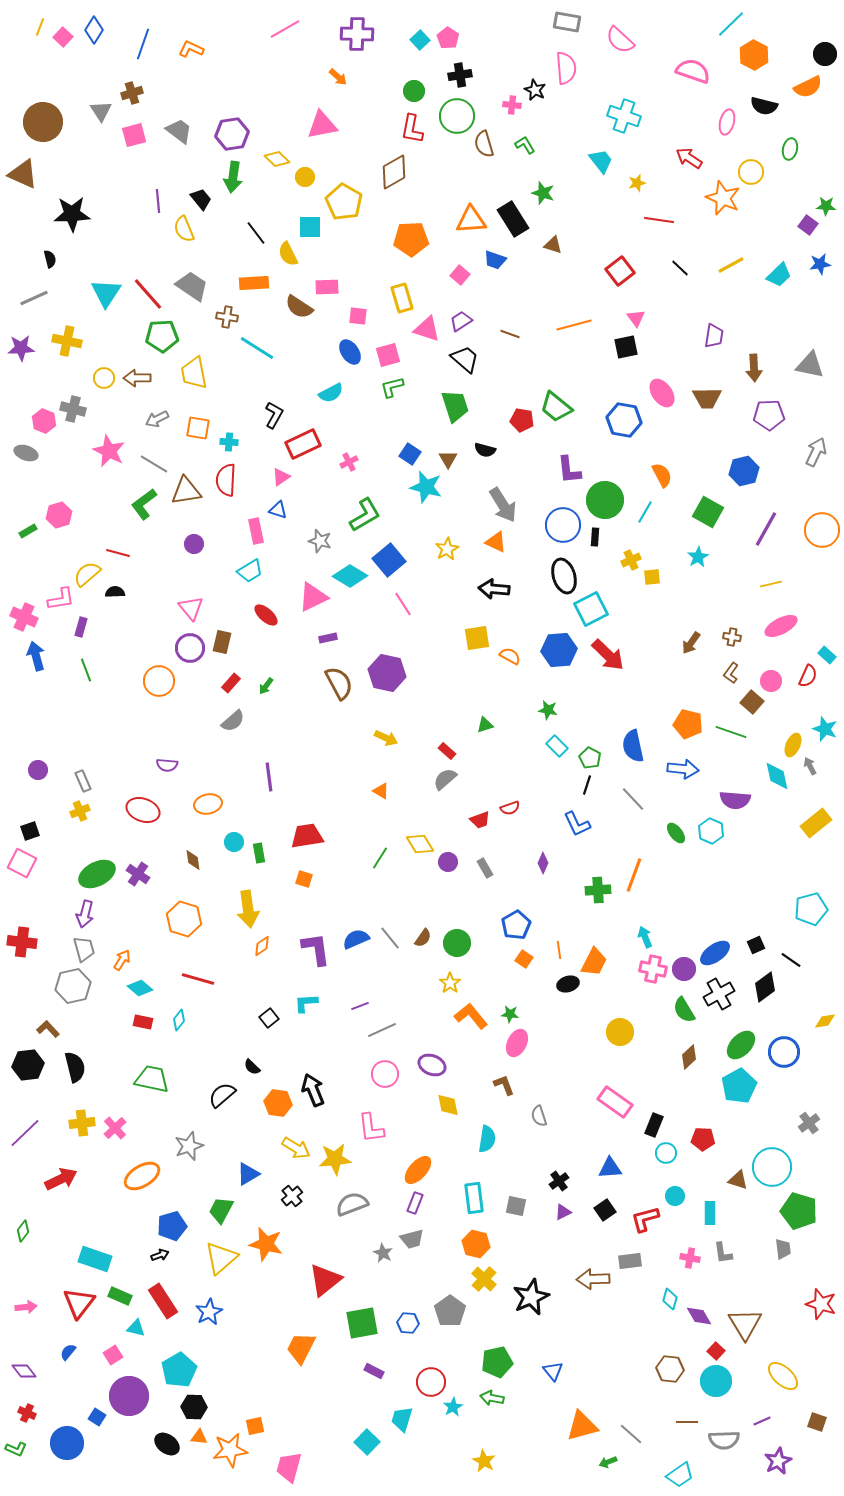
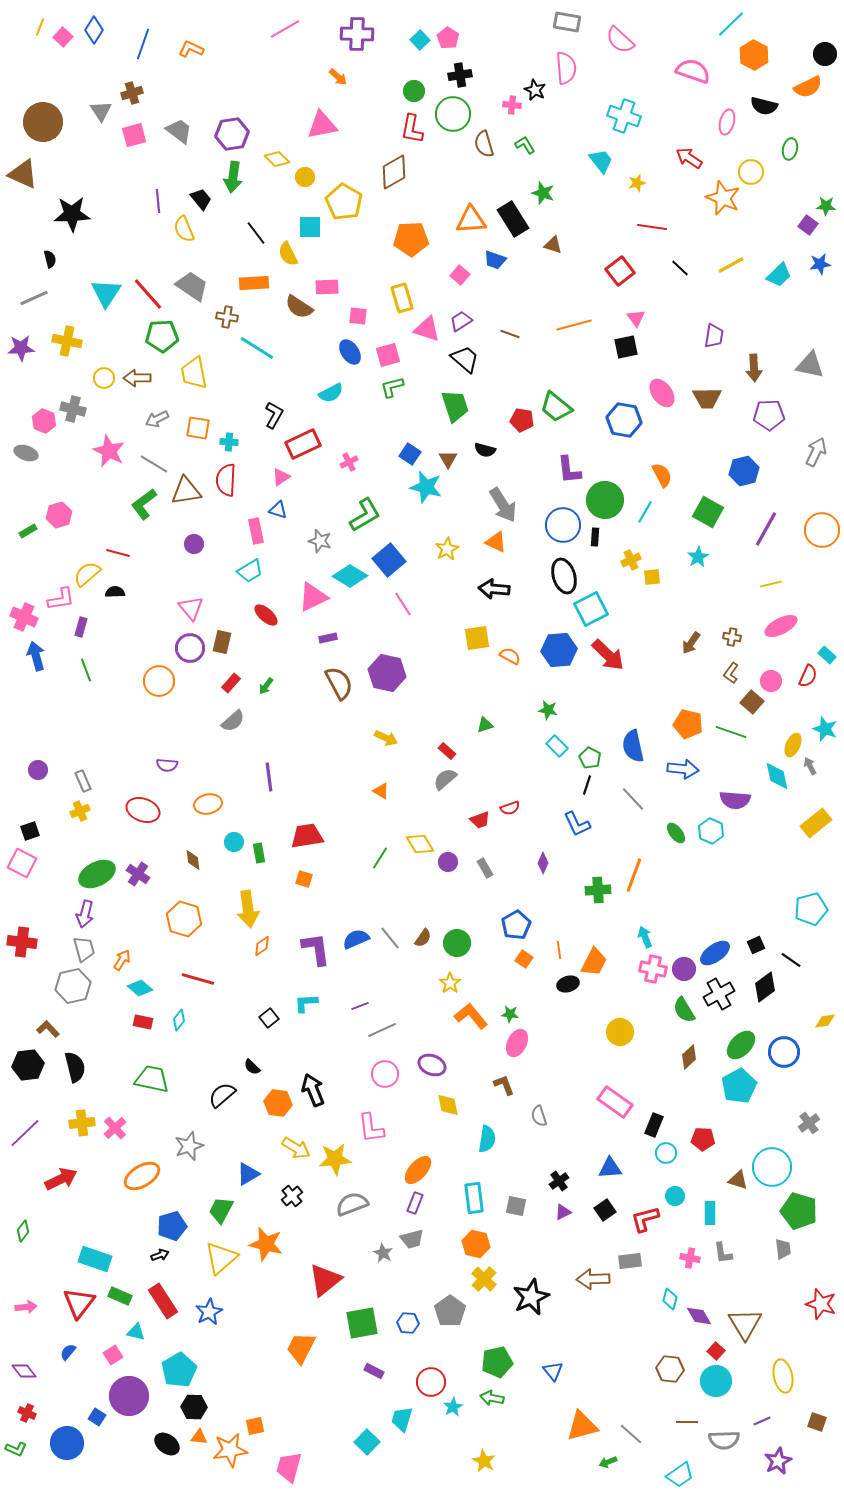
green circle at (457, 116): moved 4 px left, 2 px up
red line at (659, 220): moved 7 px left, 7 px down
cyan triangle at (136, 1328): moved 4 px down
yellow ellipse at (783, 1376): rotated 36 degrees clockwise
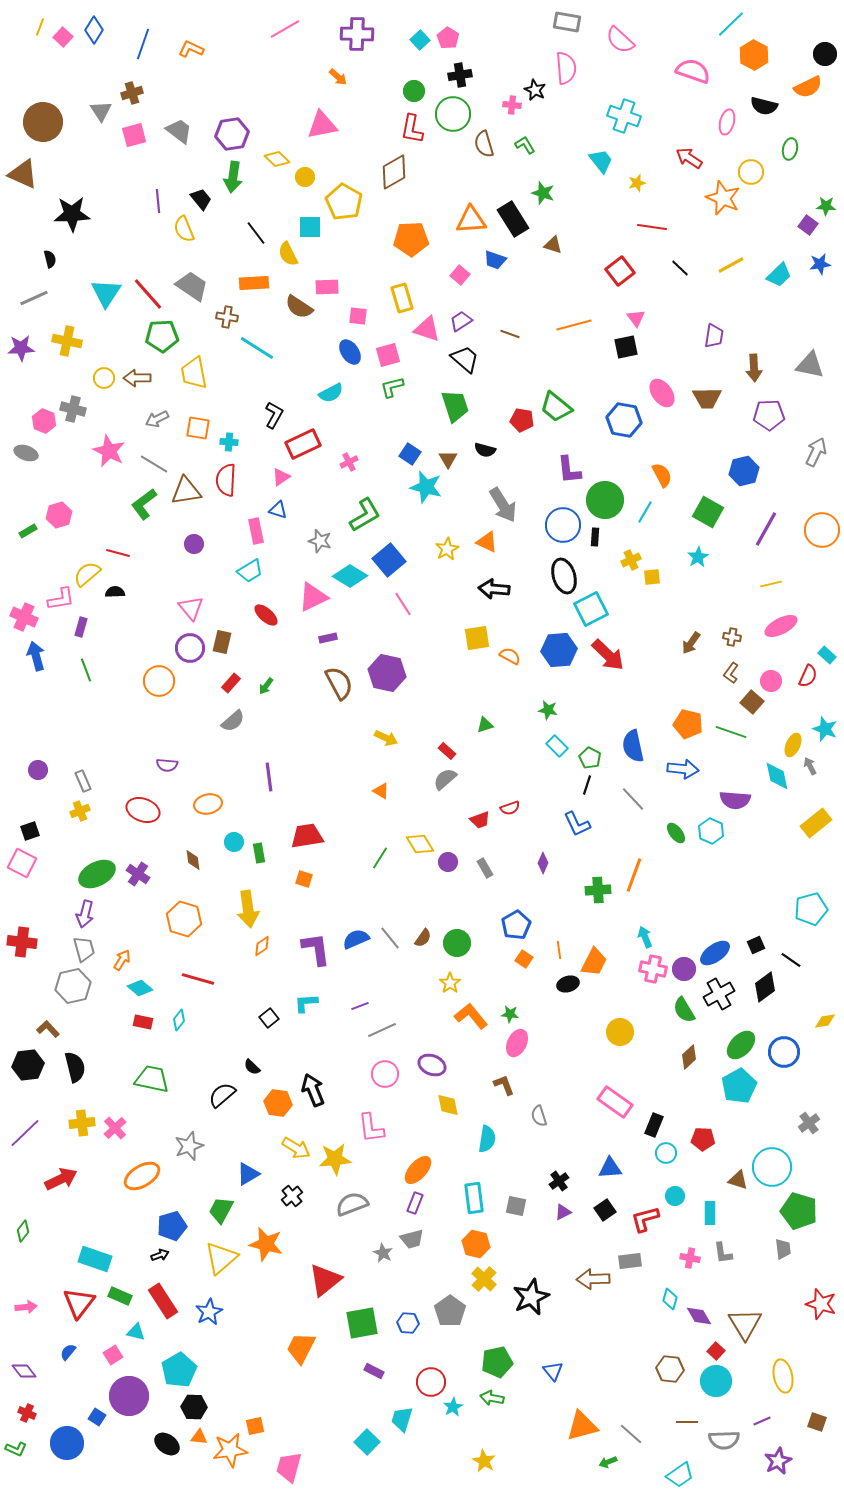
orange triangle at (496, 542): moved 9 px left
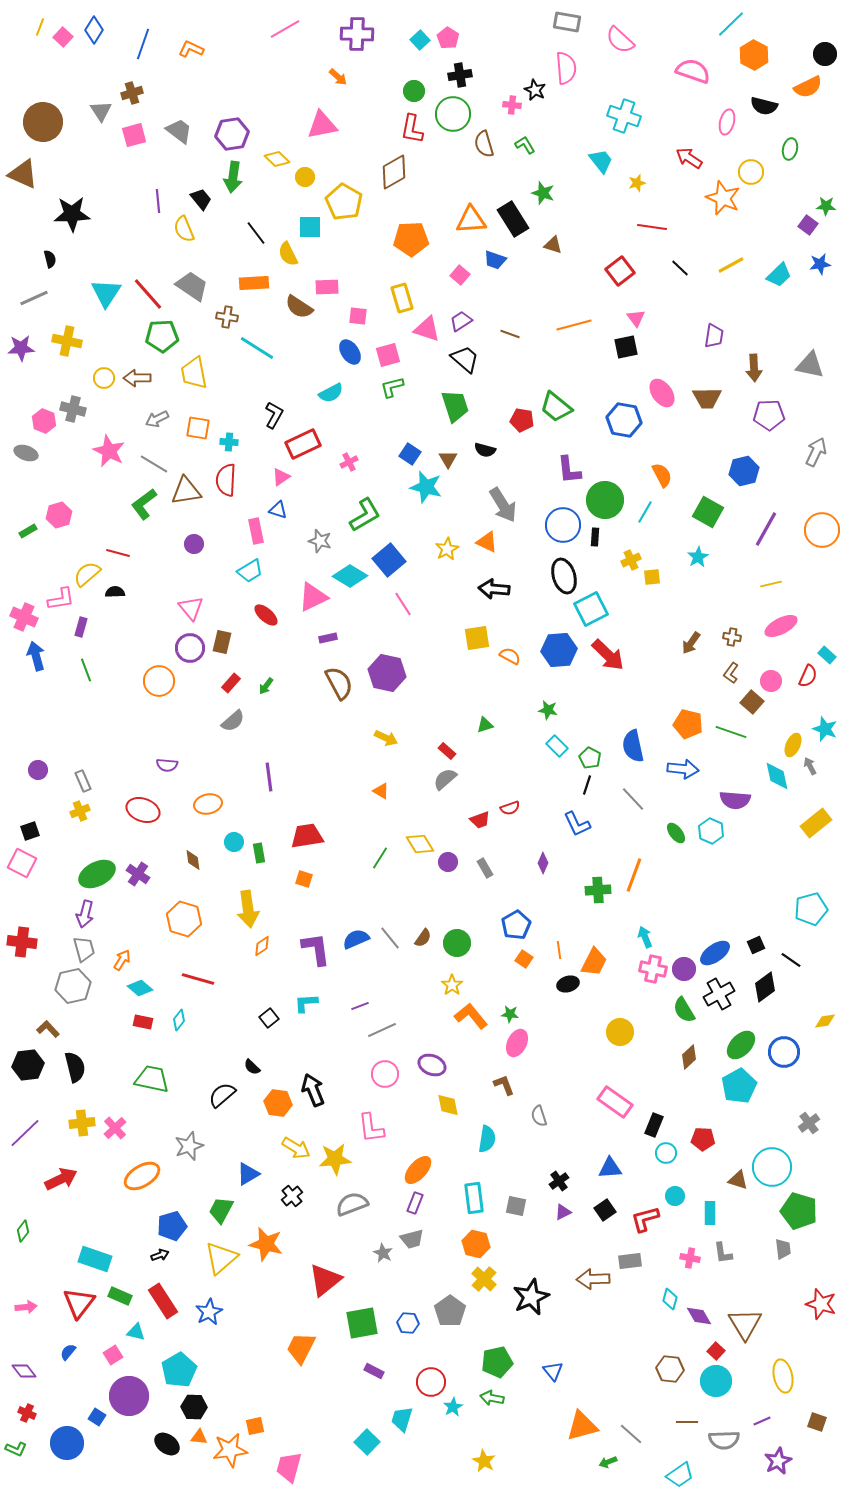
yellow star at (450, 983): moved 2 px right, 2 px down
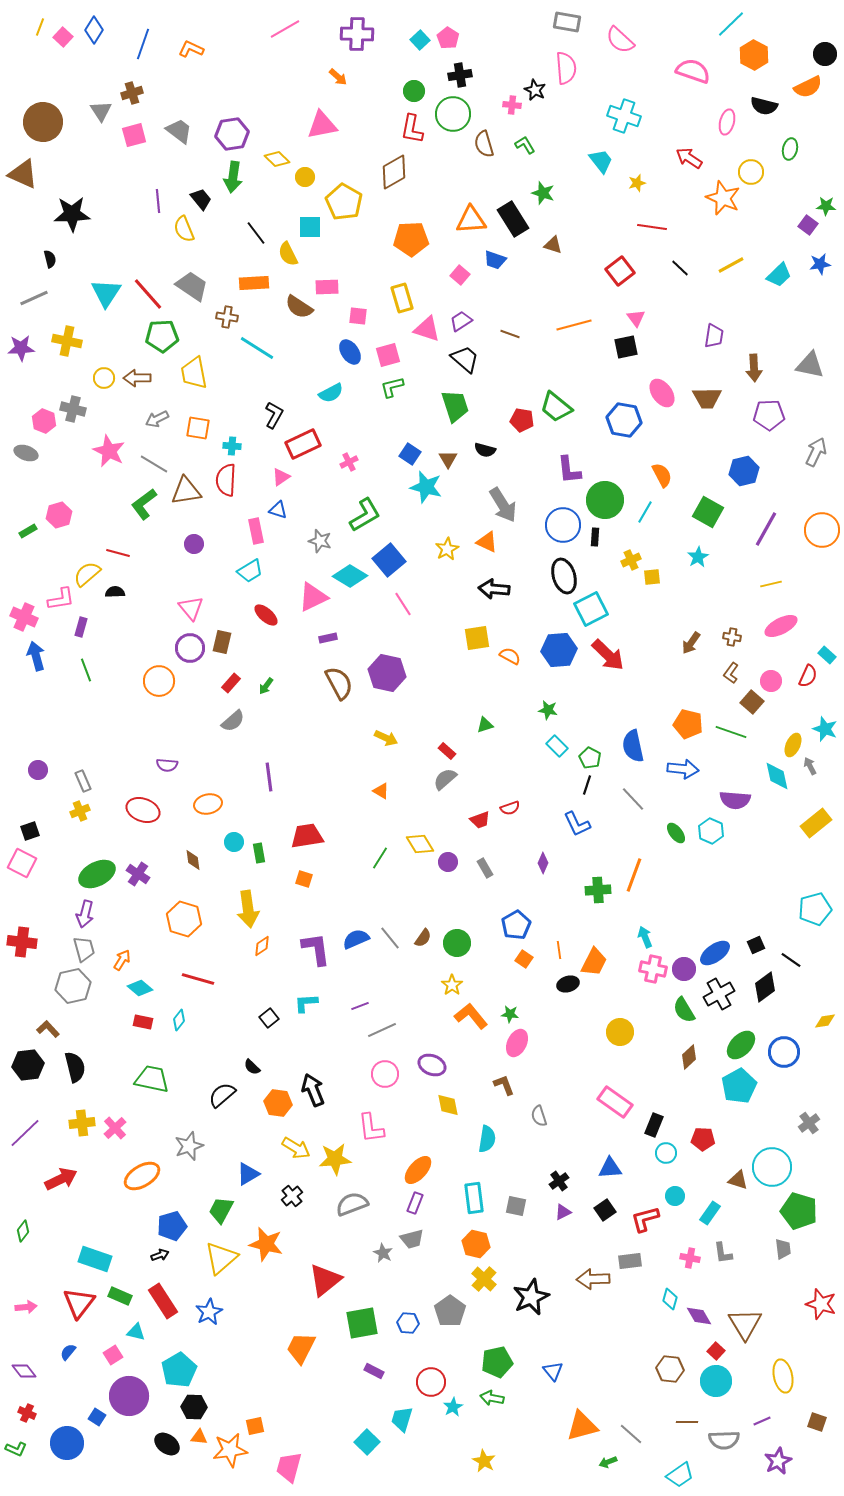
cyan cross at (229, 442): moved 3 px right, 4 px down
cyan pentagon at (811, 909): moved 4 px right
cyan rectangle at (710, 1213): rotated 35 degrees clockwise
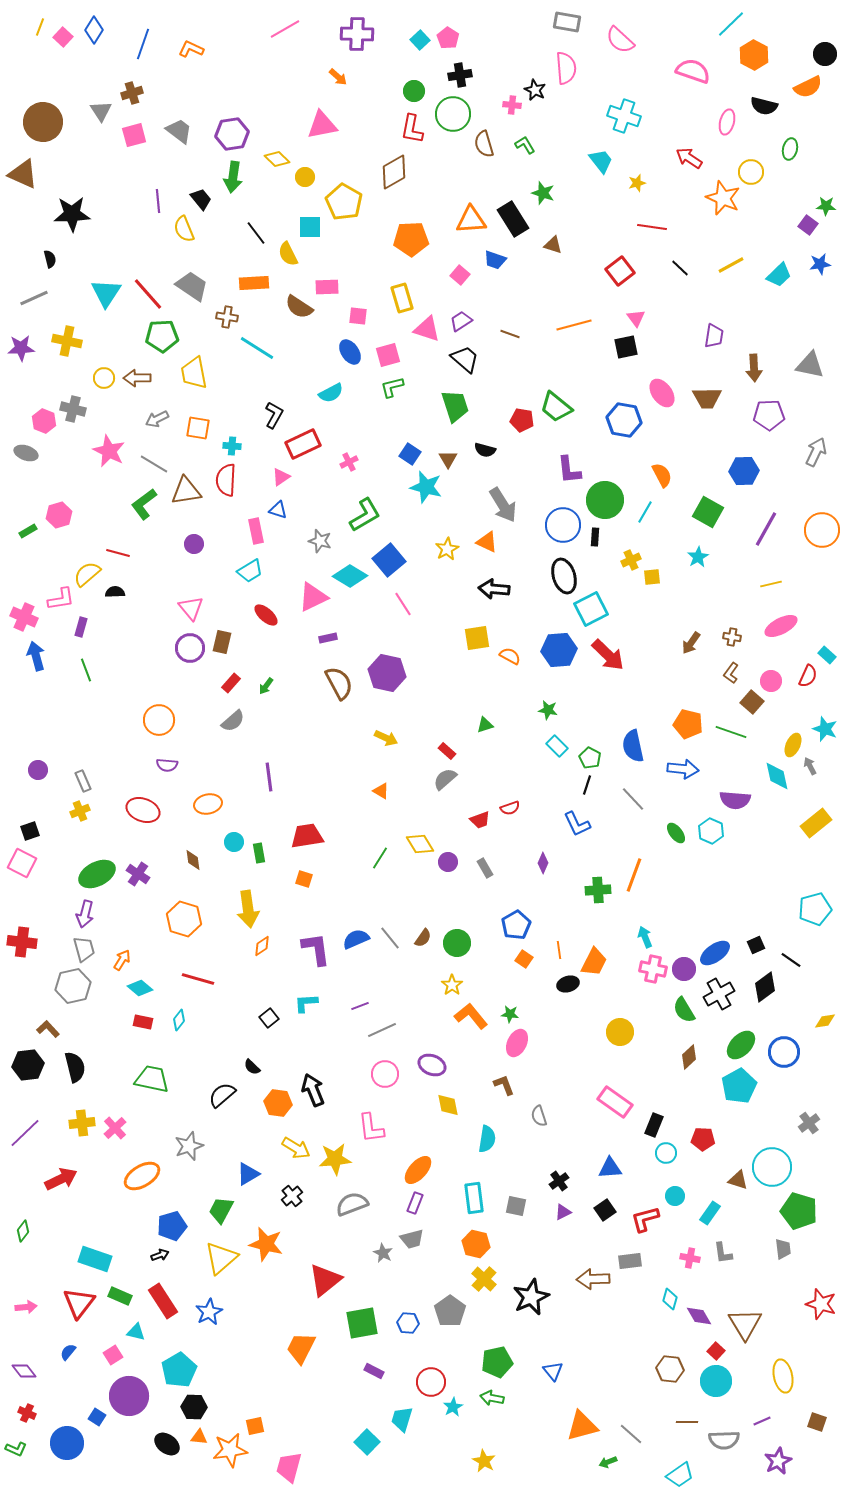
blue hexagon at (744, 471): rotated 12 degrees clockwise
orange circle at (159, 681): moved 39 px down
